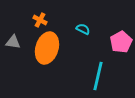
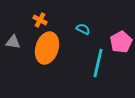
cyan line: moved 13 px up
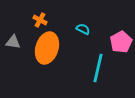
cyan line: moved 5 px down
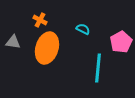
cyan line: rotated 8 degrees counterclockwise
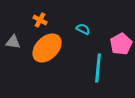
pink pentagon: moved 2 px down
orange ellipse: rotated 28 degrees clockwise
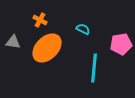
pink pentagon: rotated 20 degrees clockwise
cyan line: moved 4 px left
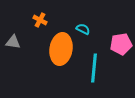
orange ellipse: moved 14 px right, 1 px down; rotated 36 degrees counterclockwise
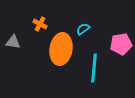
orange cross: moved 4 px down
cyan semicircle: rotated 64 degrees counterclockwise
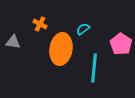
pink pentagon: rotated 30 degrees counterclockwise
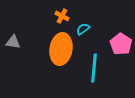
orange cross: moved 22 px right, 8 px up
